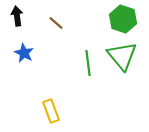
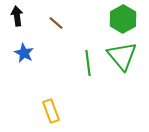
green hexagon: rotated 12 degrees clockwise
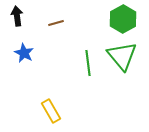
brown line: rotated 56 degrees counterclockwise
yellow rectangle: rotated 10 degrees counterclockwise
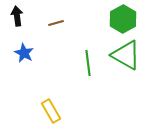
green triangle: moved 4 px right, 1 px up; rotated 20 degrees counterclockwise
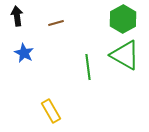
green triangle: moved 1 px left
green line: moved 4 px down
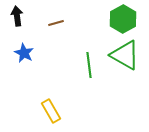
green line: moved 1 px right, 2 px up
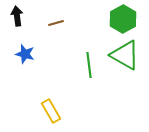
blue star: moved 1 px right, 1 px down; rotated 12 degrees counterclockwise
